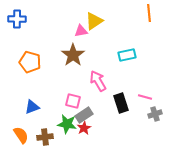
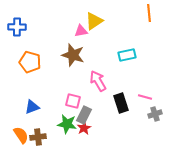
blue cross: moved 8 px down
brown star: rotated 20 degrees counterclockwise
gray rectangle: rotated 30 degrees counterclockwise
brown cross: moved 7 px left
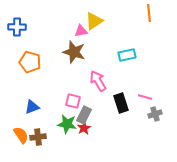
brown star: moved 1 px right, 3 px up
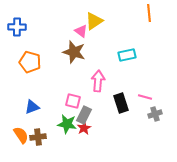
pink triangle: rotated 48 degrees clockwise
pink arrow: rotated 35 degrees clockwise
